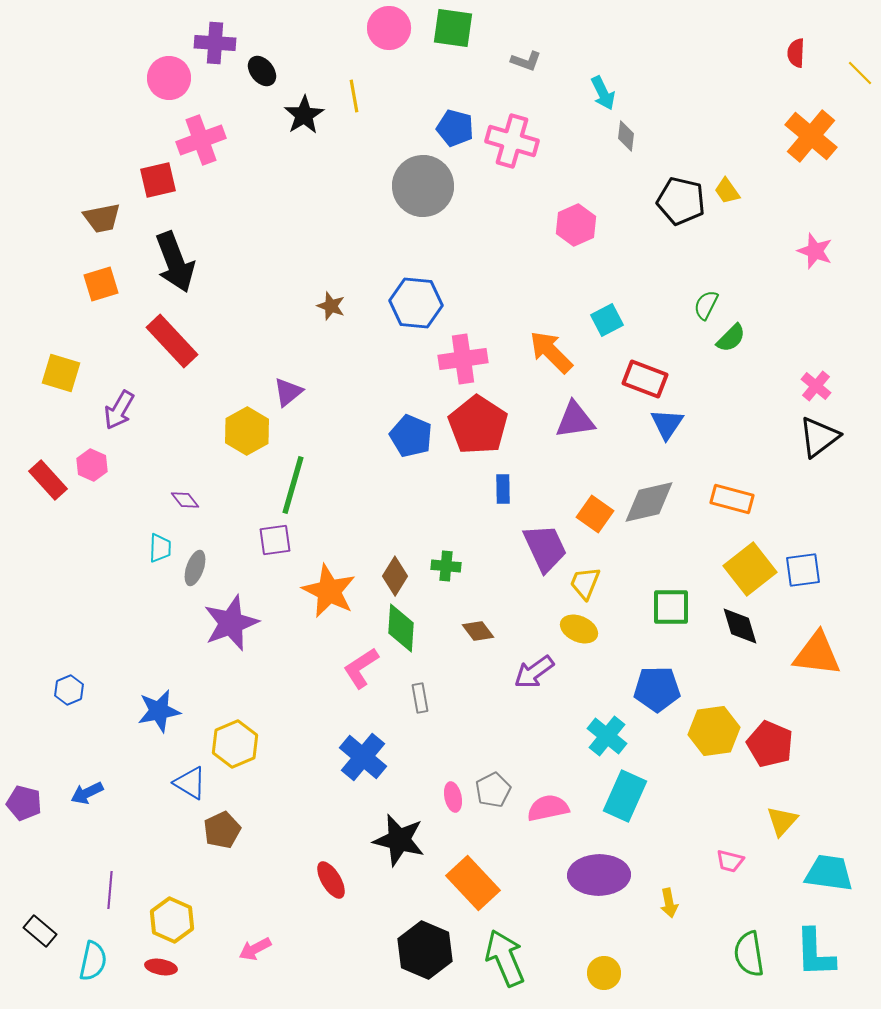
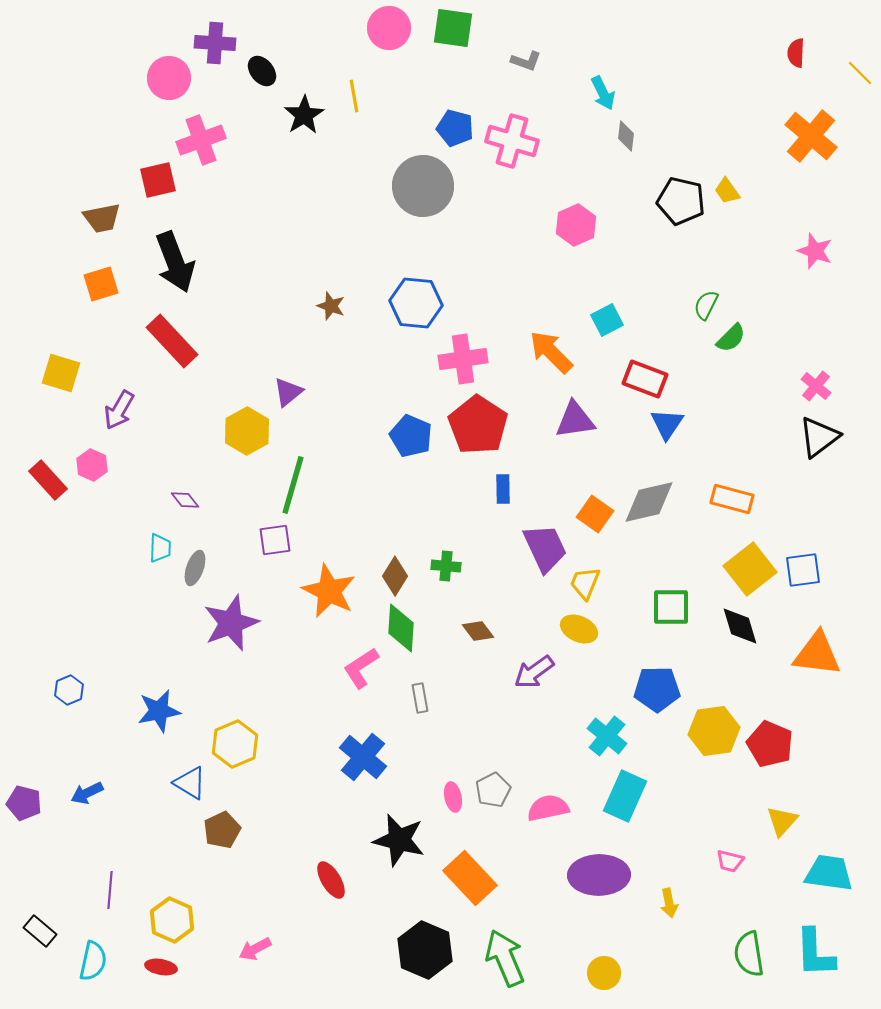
orange rectangle at (473, 883): moved 3 px left, 5 px up
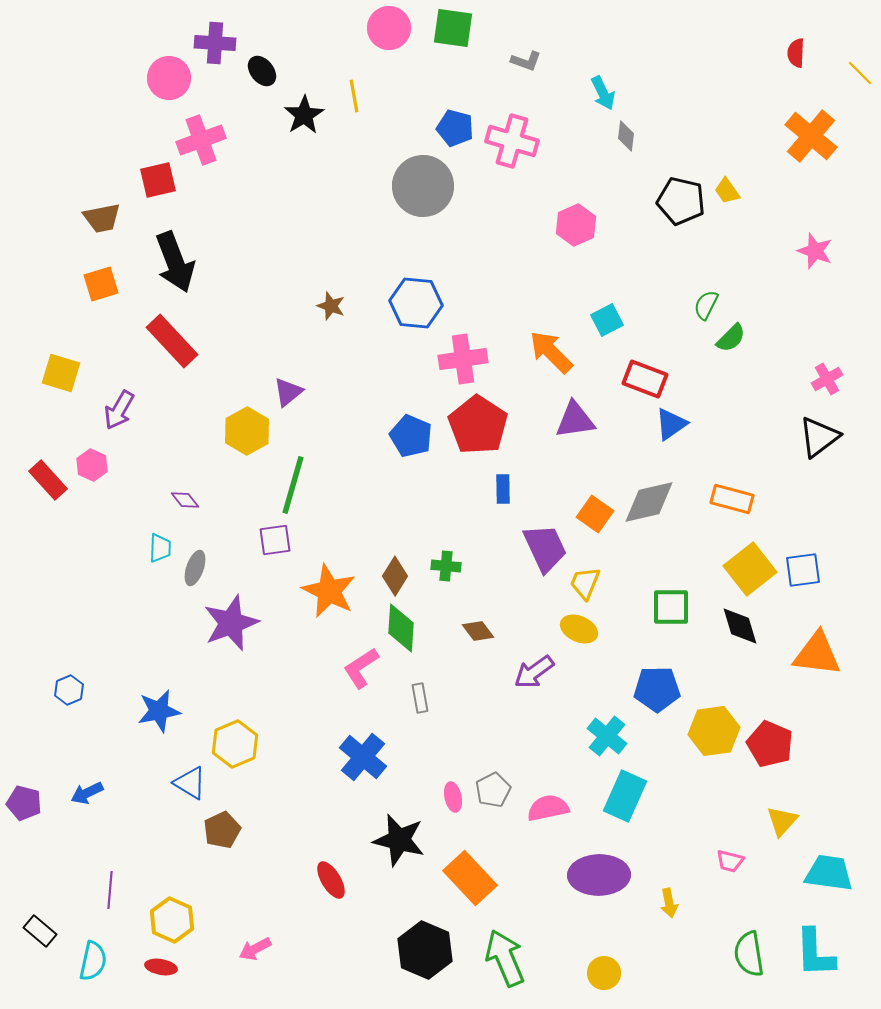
pink cross at (816, 386): moved 11 px right, 7 px up; rotated 20 degrees clockwise
blue triangle at (667, 424): moved 4 px right; rotated 21 degrees clockwise
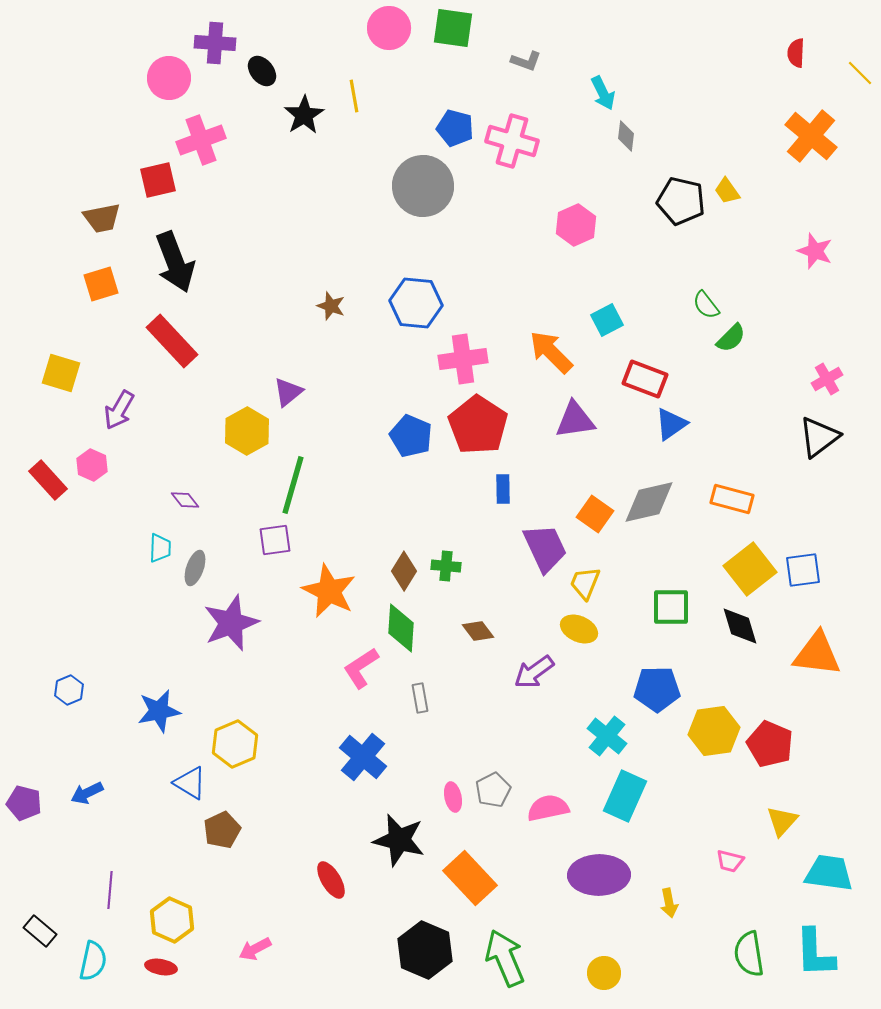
green semicircle at (706, 305): rotated 64 degrees counterclockwise
brown diamond at (395, 576): moved 9 px right, 5 px up
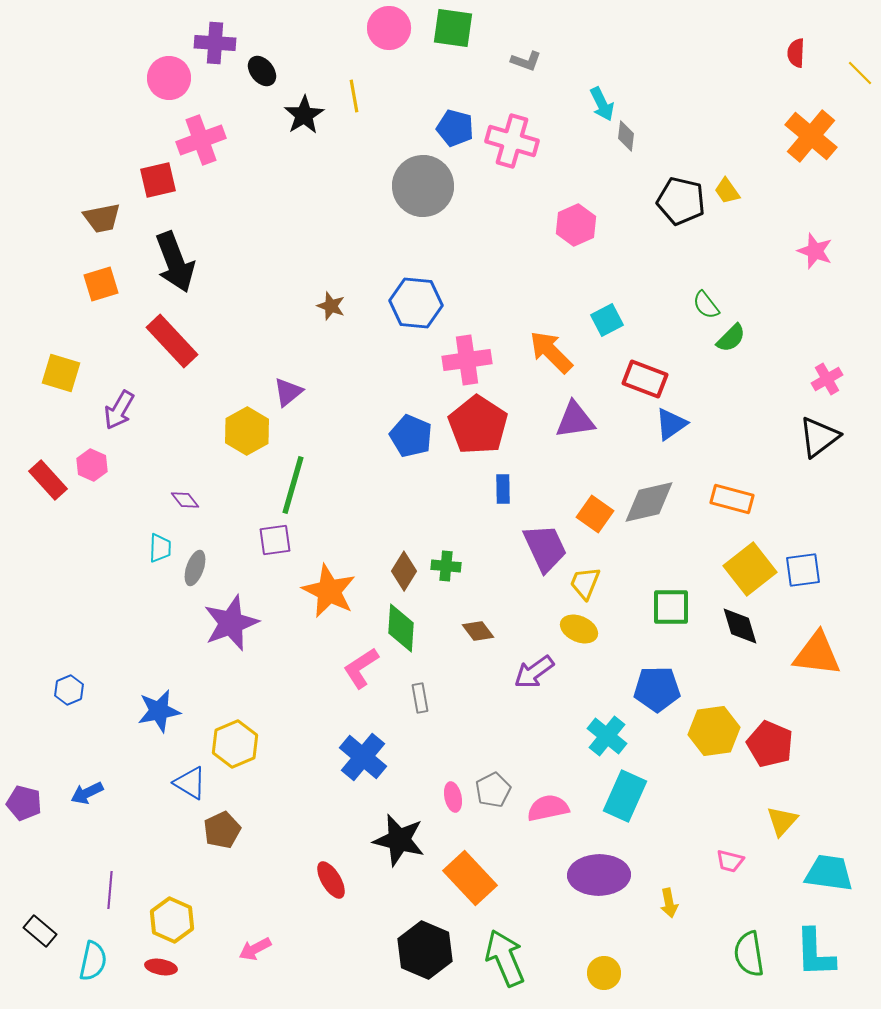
cyan arrow at (603, 93): moved 1 px left, 11 px down
pink cross at (463, 359): moved 4 px right, 1 px down
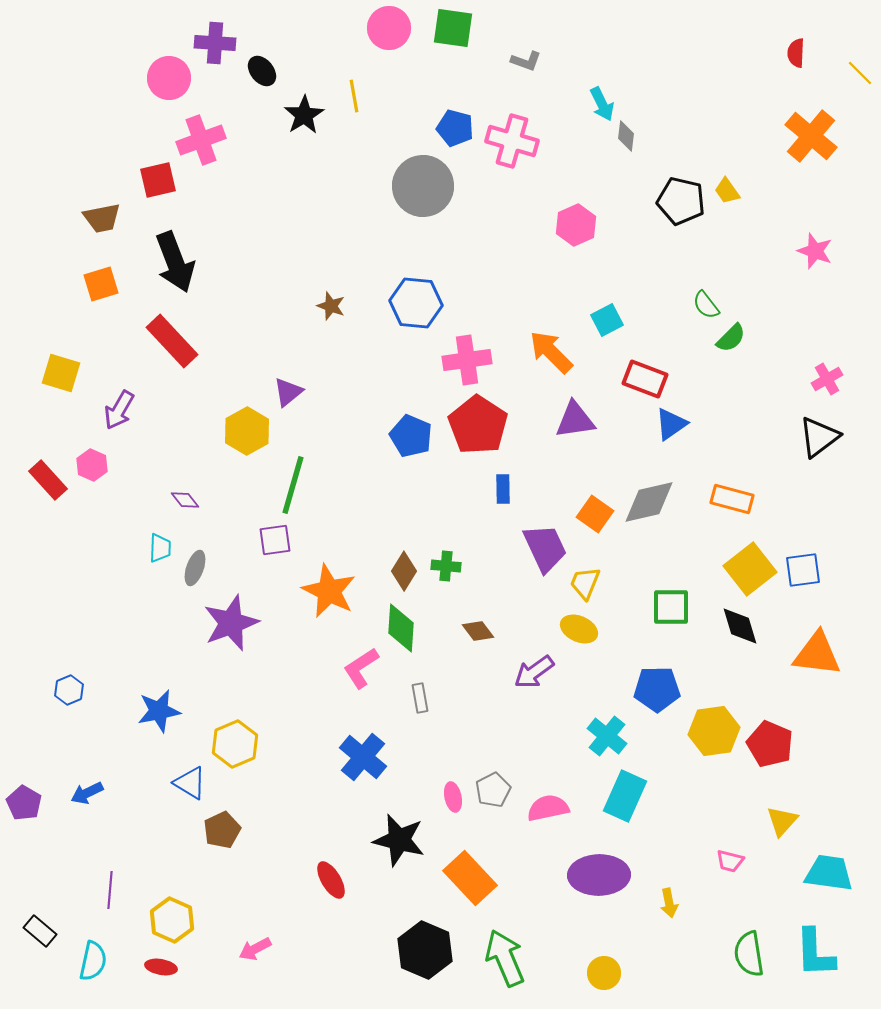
purple pentagon at (24, 803): rotated 16 degrees clockwise
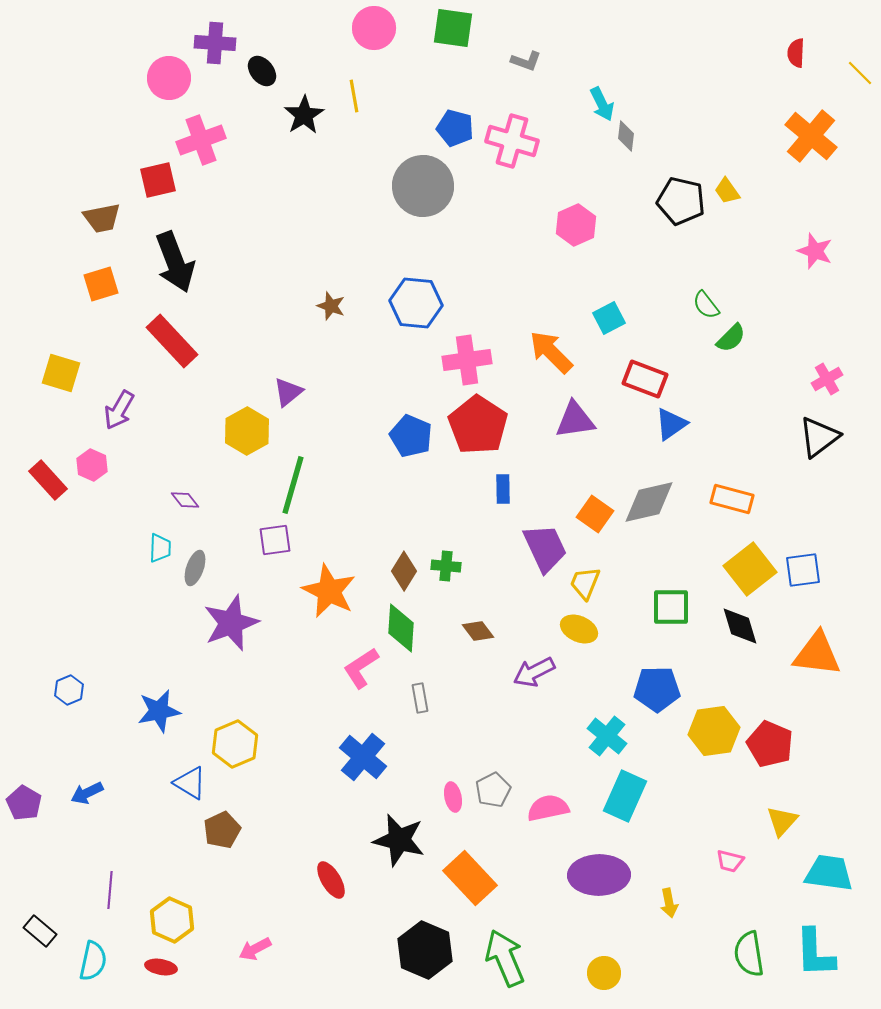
pink circle at (389, 28): moved 15 px left
cyan square at (607, 320): moved 2 px right, 2 px up
purple arrow at (534, 672): rotated 9 degrees clockwise
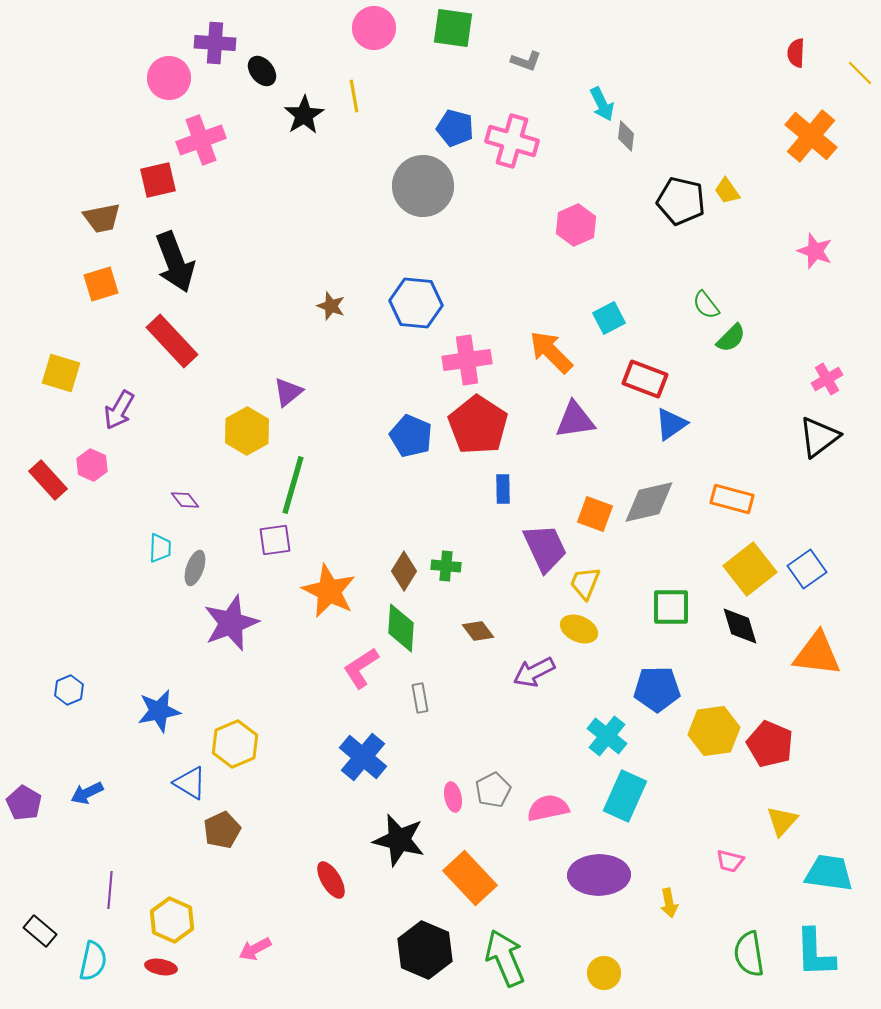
orange square at (595, 514): rotated 15 degrees counterclockwise
blue square at (803, 570): moved 4 px right, 1 px up; rotated 27 degrees counterclockwise
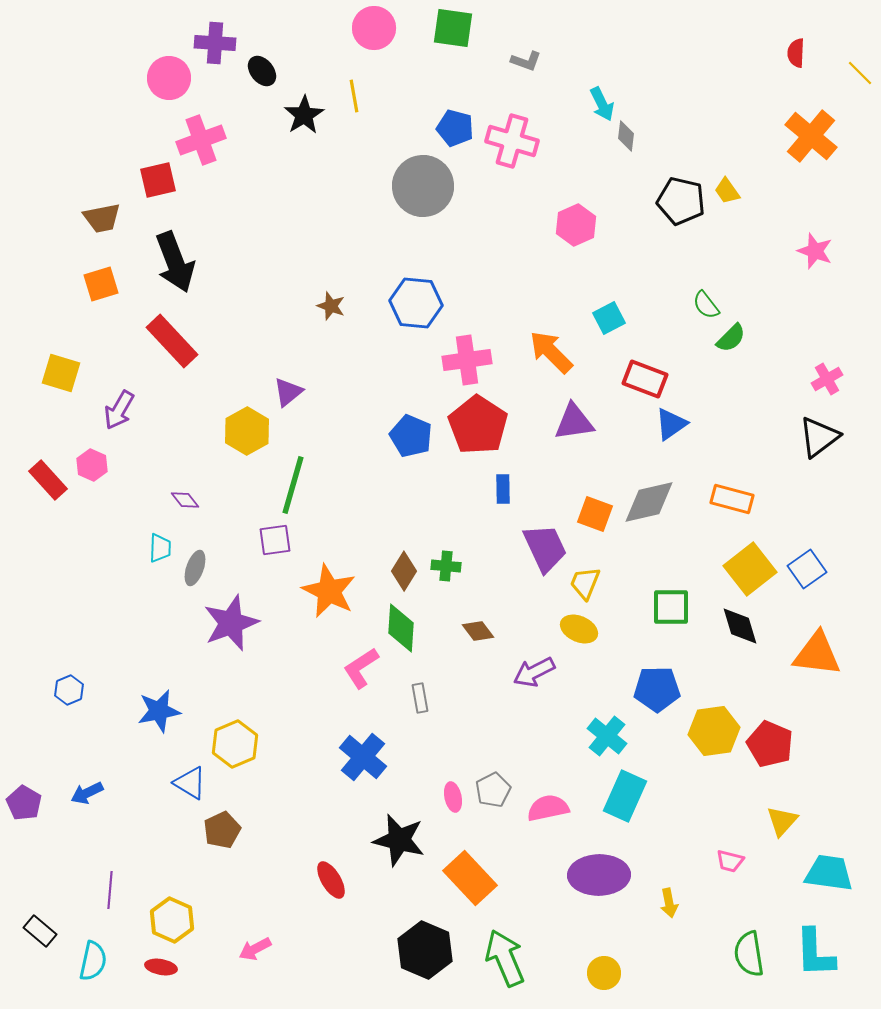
purple triangle at (575, 420): moved 1 px left, 2 px down
